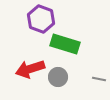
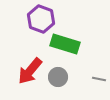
red arrow: moved 2 px down; rotated 32 degrees counterclockwise
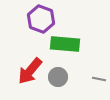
green rectangle: rotated 12 degrees counterclockwise
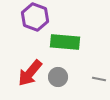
purple hexagon: moved 6 px left, 2 px up
green rectangle: moved 2 px up
red arrow: moved 2 px down
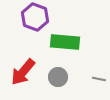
red arrow: moved 7 px left, 1 px up
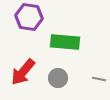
purple hexagon: moved 6 px left; rotated 12 degrees counterclockwise
gray circle: moved 1 px down
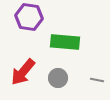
gray line: moved 2 px left, 1 px down
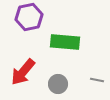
purple hexagon: rotated 20 degrees counterclockwise
gray circle: moved 6 px down
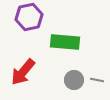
gray circle: moved 16 px right, 4 px up
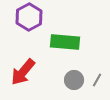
purple hexagon: rotated 16 degrees counterclockwise
gray line: rotated 72 degrees counterclockwise
